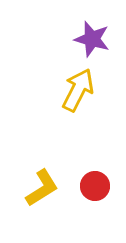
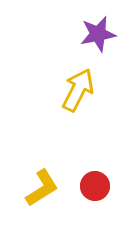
purple star: moved 6 px right, 5 px up; rotated 27 degrees counterclockwise
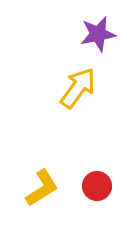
yellow arrow: moved 2 px up; rotated 9 degrees clockwise
red circle: moved 2 px right
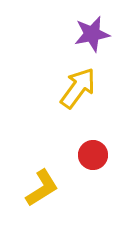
purple star: moved 6 px left
red circle: moved 4 px left, 31 px up
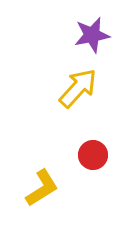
purple star: moved 1 px down
yellow arrow: rotated 6 degrees clockwise
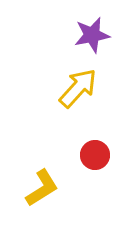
red circle: moved 2 px right
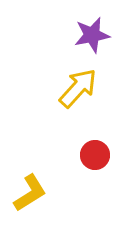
yellow L-shape: moved 12 px left, 5 px down
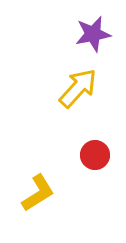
purple star: moved 1 px right, 1 px up
yellow L-shape: moved 8 px right
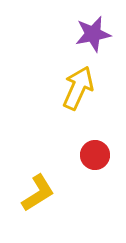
yellow arrow: rotated 18 degrees counterclockwise
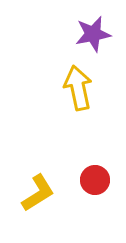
yellow arrow: rotated 36 degrees counterclockwise
red circle: moved 25 px down
